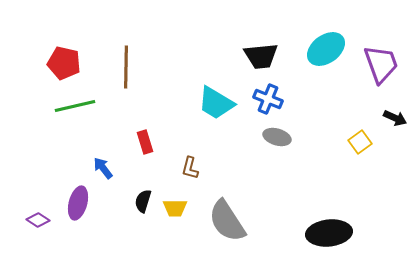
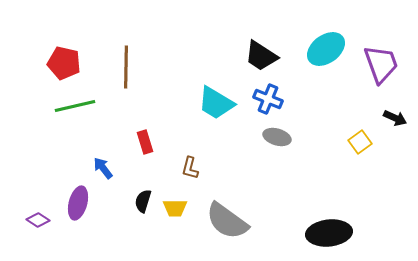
black trapezoid: rotated 39 degrees clockwise
gray semicircle: rotated 21 degrees counterclockwise
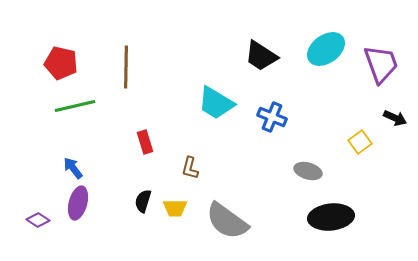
red pentagon: moved 3 px left
blue cross: moved 4 px right, 18 px down
gray ellipse: moved 31 px right, 34 px down
blue arrow: moved 30 px left
black ellipse: moved 2 px right, 16 px up
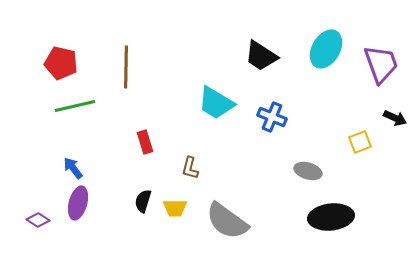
cyan ellipse: rotated 24 degrees counterclockwise
yellow square: rotated 15 degrees clockwise
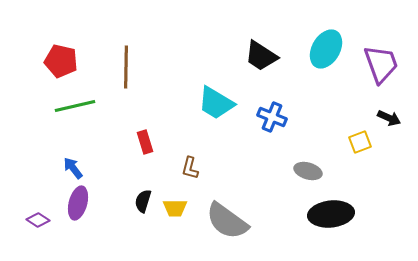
red pentagon: moved 2 px up
black arrow: moved 6 px left
black ellipse: moved 3 px up
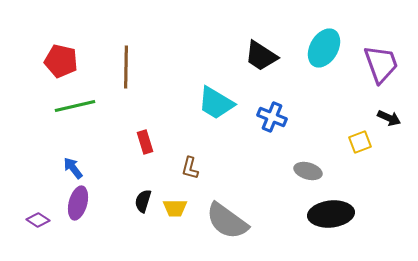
cyan ellipse: moved 2 px left, 1 px up
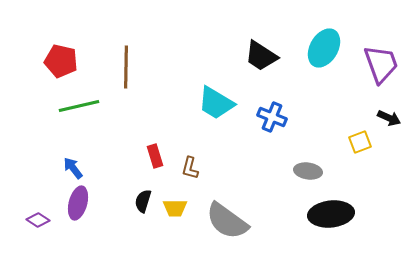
green line: moved 4 px right
red rectangle: moved 10 px right, 14 px down
gray ellipse: rotated 8 degrees counterclockwise
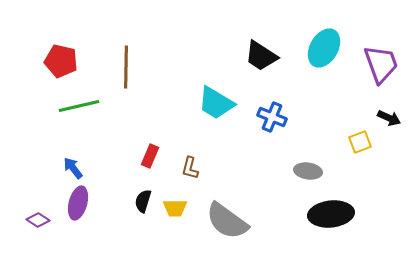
red rectangle: moved 5 px left; rotated 40 degrees clockwise
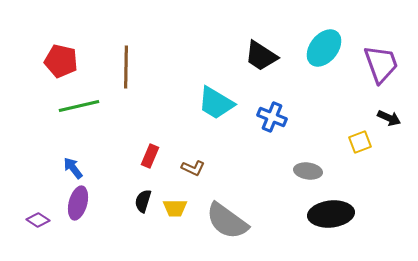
cyan ellipse: rotated 9 degrees clockwise
brown L-shape: moved 3 px right; rotated 80 degrees counterclockwise
